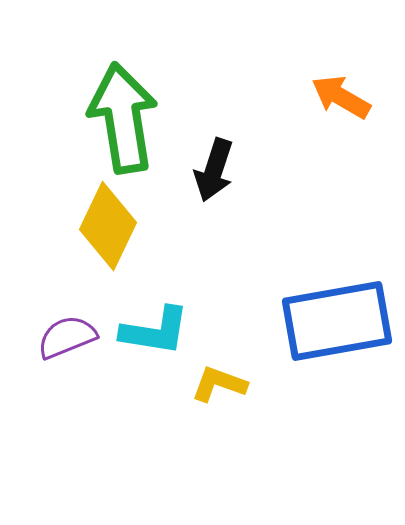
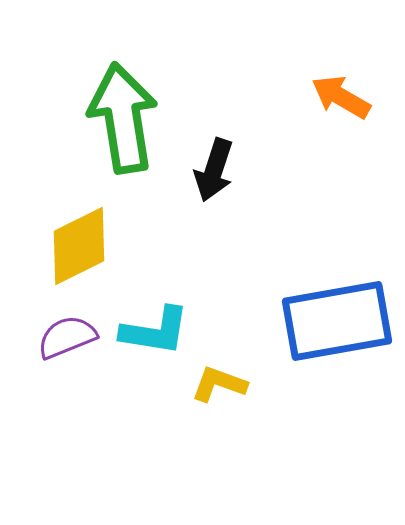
yellow diamond: moved 29 px left, 20 px down; rotated 38 degrees clockwise
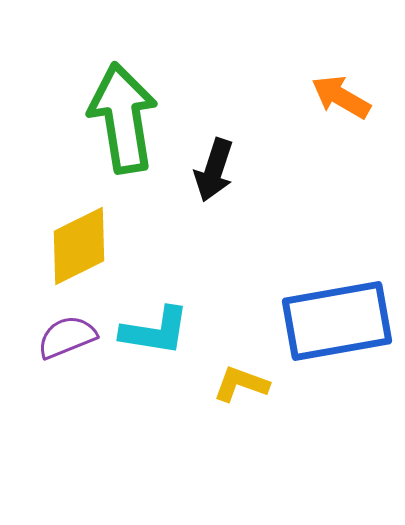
yellow L-shape: moved 22 px right
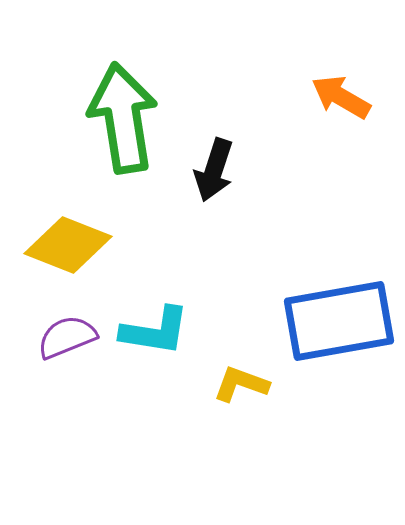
yellow diamond: moved 11 px left, 1 px up; rotated 48 degrees clockwise
blue rectangle: moved 2 px right
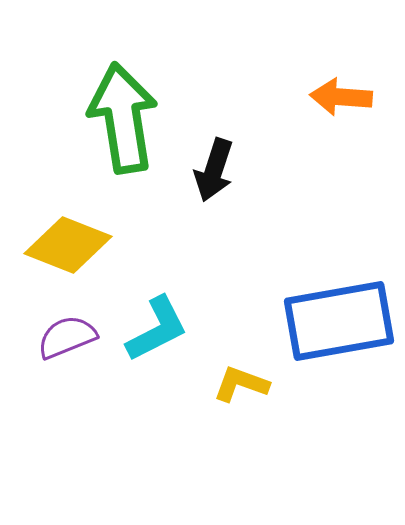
orange arrow: rotated 26 degrees counterclockwise
cyan L-shape: moved 2 px right, 2 px up; rotated 36 degrees counterclockwise
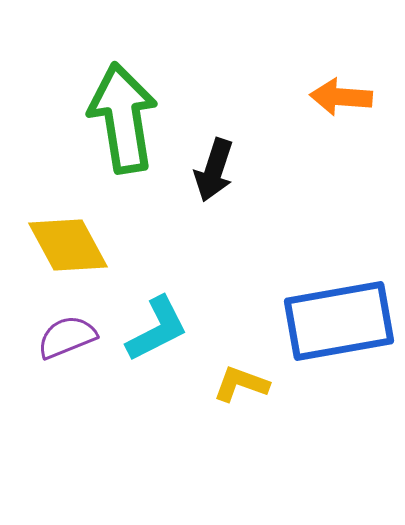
yellow diamond: rotated 40 degrees clockwise
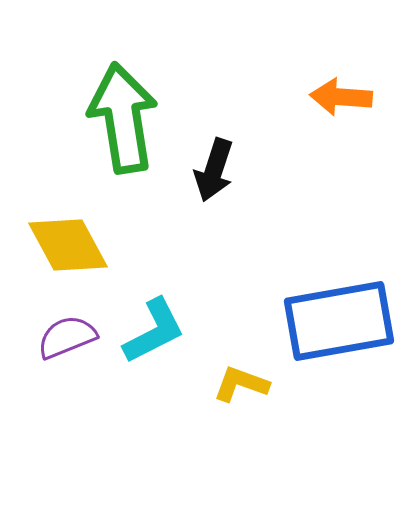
cyan L-shape: moved 3 px left, 2 px down
